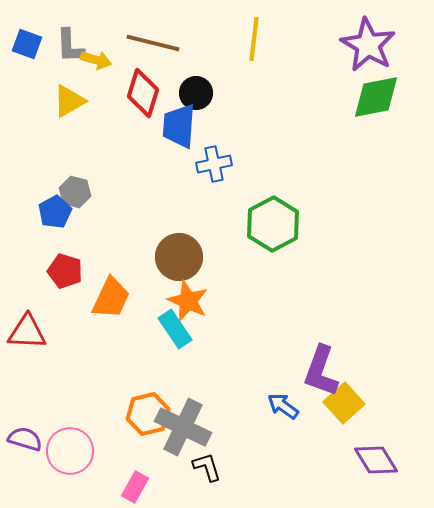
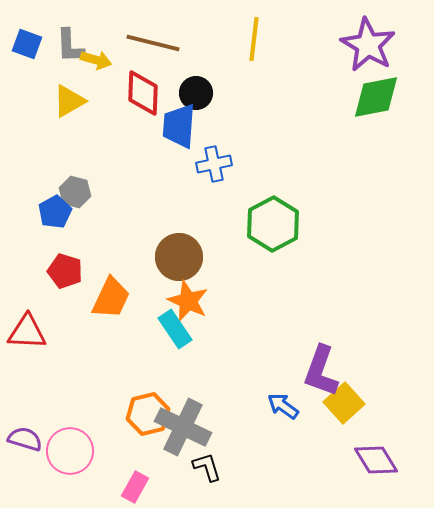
red diamond: rotated 15 degrees counterclockwise
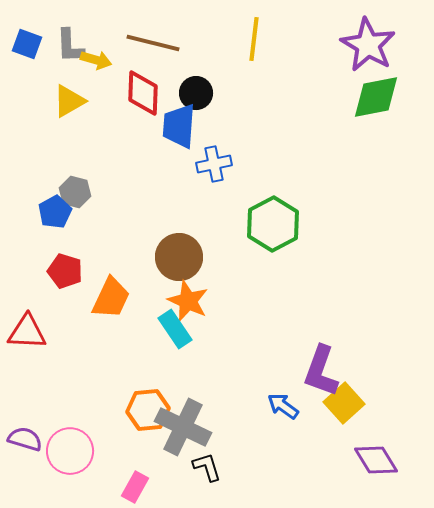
orange hexagon: moved 4 px up; rotated 9 degrees clockwise
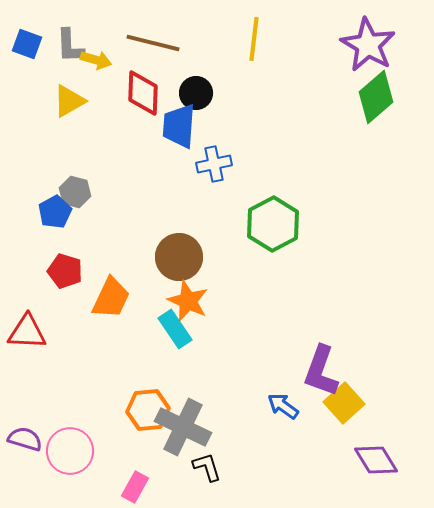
green diamond: rotated 30 degrees counterclockwise
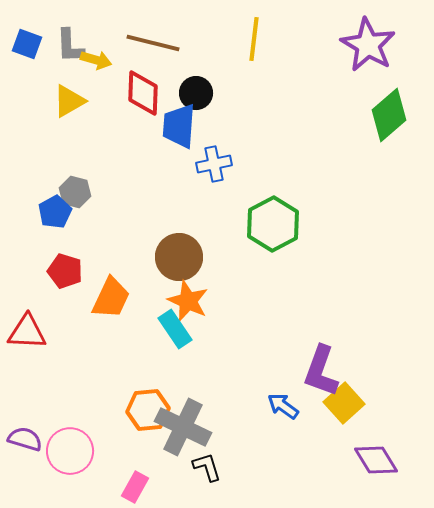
green diamond: moved 13 px right, 18 px down
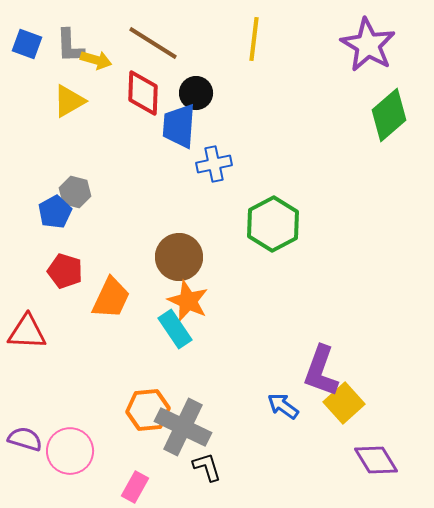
brown line: rotated 18 degrees clockwise
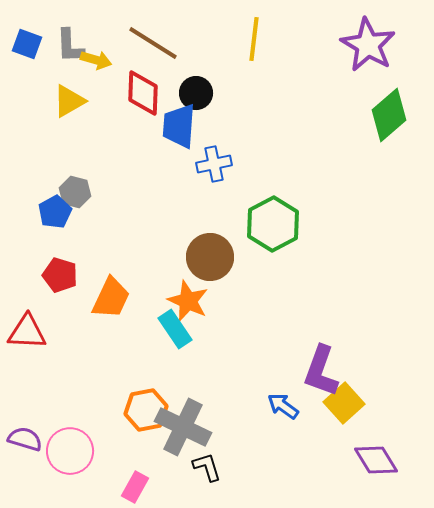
brown circle: moved 31 px right
red pentagon: moved 5 px left, 4 px down
orange hexagon: moved 2 px left; rotated 6 degrees counterclockwise
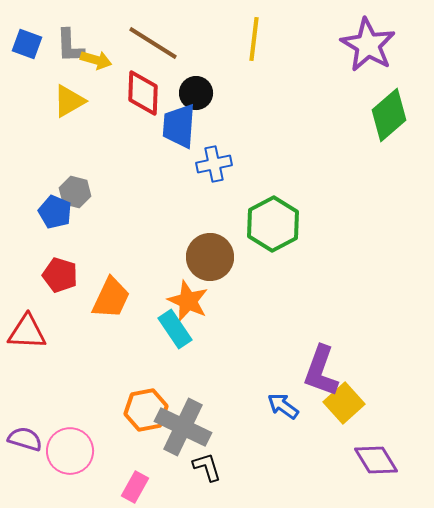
blue pentagon: rotated 20 degrees counterclockwise
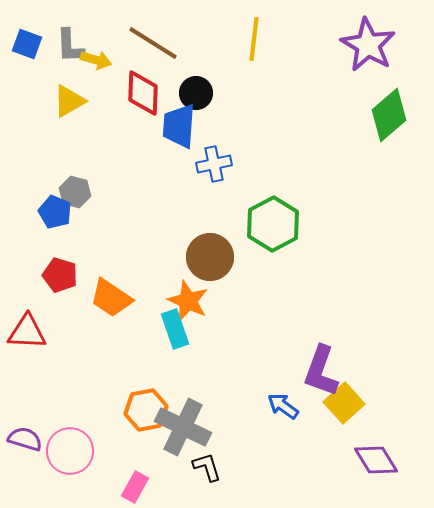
orange trapezoid: rotated 99 degrees clockwise
cyan rectangle: rotated 15 degrees clockwise
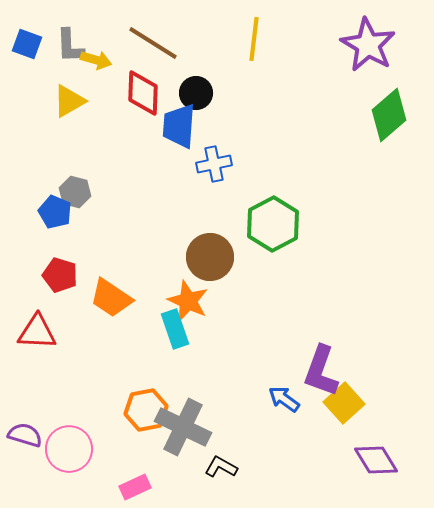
red triangle: moved 10 px right
blue arrow: moved 1 px right, 7 px up
purple semicircle: moved 4 px up
pink circle: moved 1 px left, 2 px up
black L-shape: moved 14 px right; rotated 44 degrees counterclockwise
pink rectangle: rotated 36 degrees clockwise
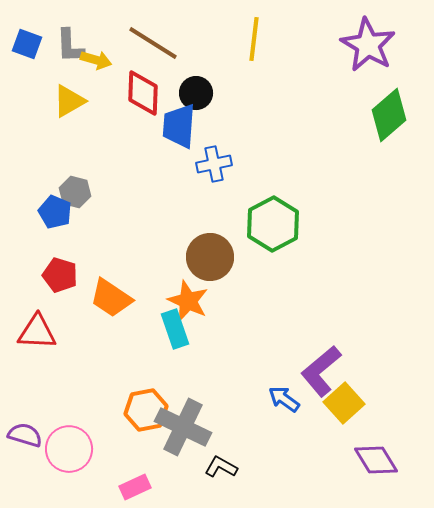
purple L-shape: rotated 30 degrees clockwise
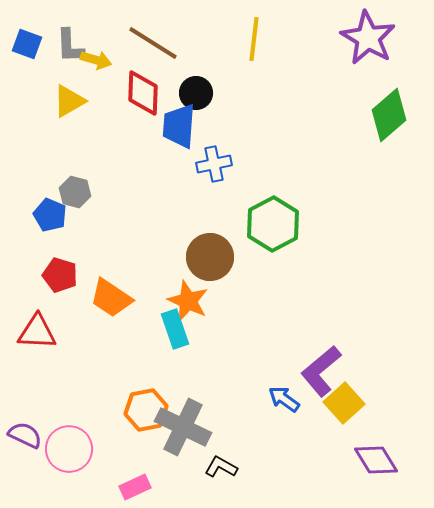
purple star: moved 7 px up
blue pentagon: moved 5 px left, 3 px down
purple semicircle: rotated 8 degrees clockwise
